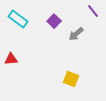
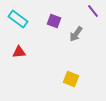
purple square: rotated 24 degrees counterclockwise
gray arrow: rotated 14 degrees counterclockwise
red triangle: moved 8 px right, 7 px up
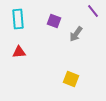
cyan rectangle: rotated 48 degrees clockwise
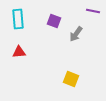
purple line: rotated 40 degrees counterclockwise
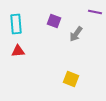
purple line: moved 2 px right, 1 px down
cyan rectangle: moved 2 px left, 5 px down
red triangle: moved 1 px left, 1 px up
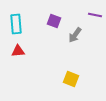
purple line: moved 3 px down
gray arrow: moved 1 px left, 1 px down
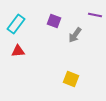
cyan rectangle: rotated 42 degrees clockwise
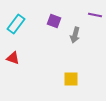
gray arrow: rotated 21 degrees counterclockwise
red triangle: moved 5 px left, 7 px down; rotated 24 degrees clockwise
yellow square: rotated 21 degrees counterclockwise
